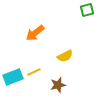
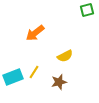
yellow line: rotated 32 degrees counterclockwise
brown star: moved 1 px right, 3 px up
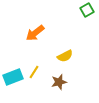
green square: rotated 16 degrees counterclockwise
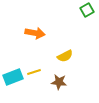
orange arrow: rotated 132 degrees counterclockwise
yellow line: rotated 40 degrees clockwise
brown star: rotated 21 degrees clockwise
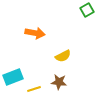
yellow semicircle: moved 2 px left
yellow line: moved 17 px down
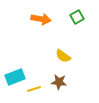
green square: moved 10 px left, 7 px down
orange arrow: moved 6 px right, 14 px up
yellow semicircle: rotated 63 degrees clockwise
cyan rectangle: moved 2 px right
